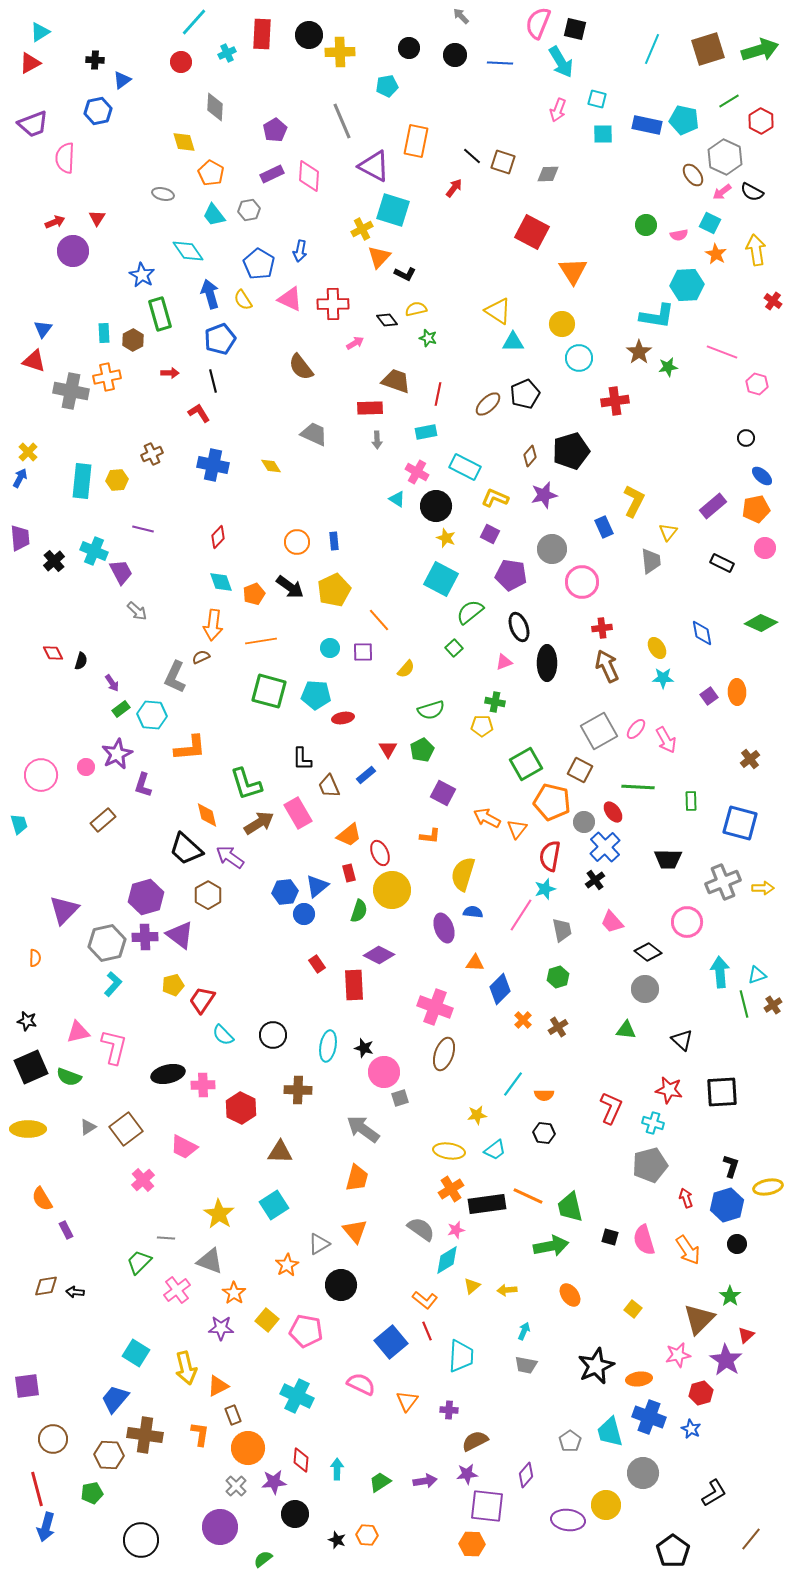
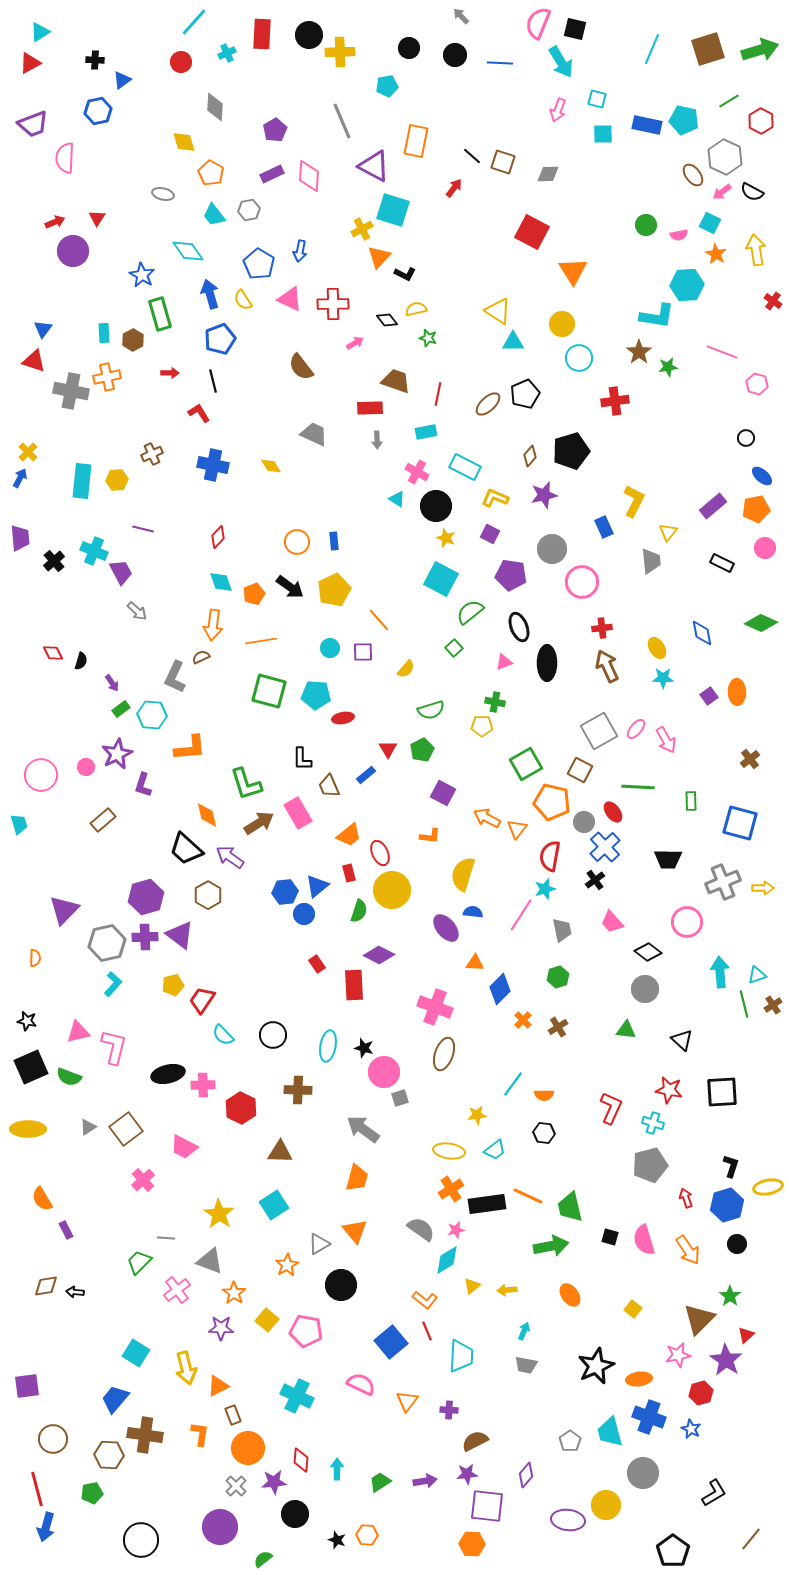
purple ellipse at (444, 928): moved 2 px right; rotated 20 degrees counterclockwise
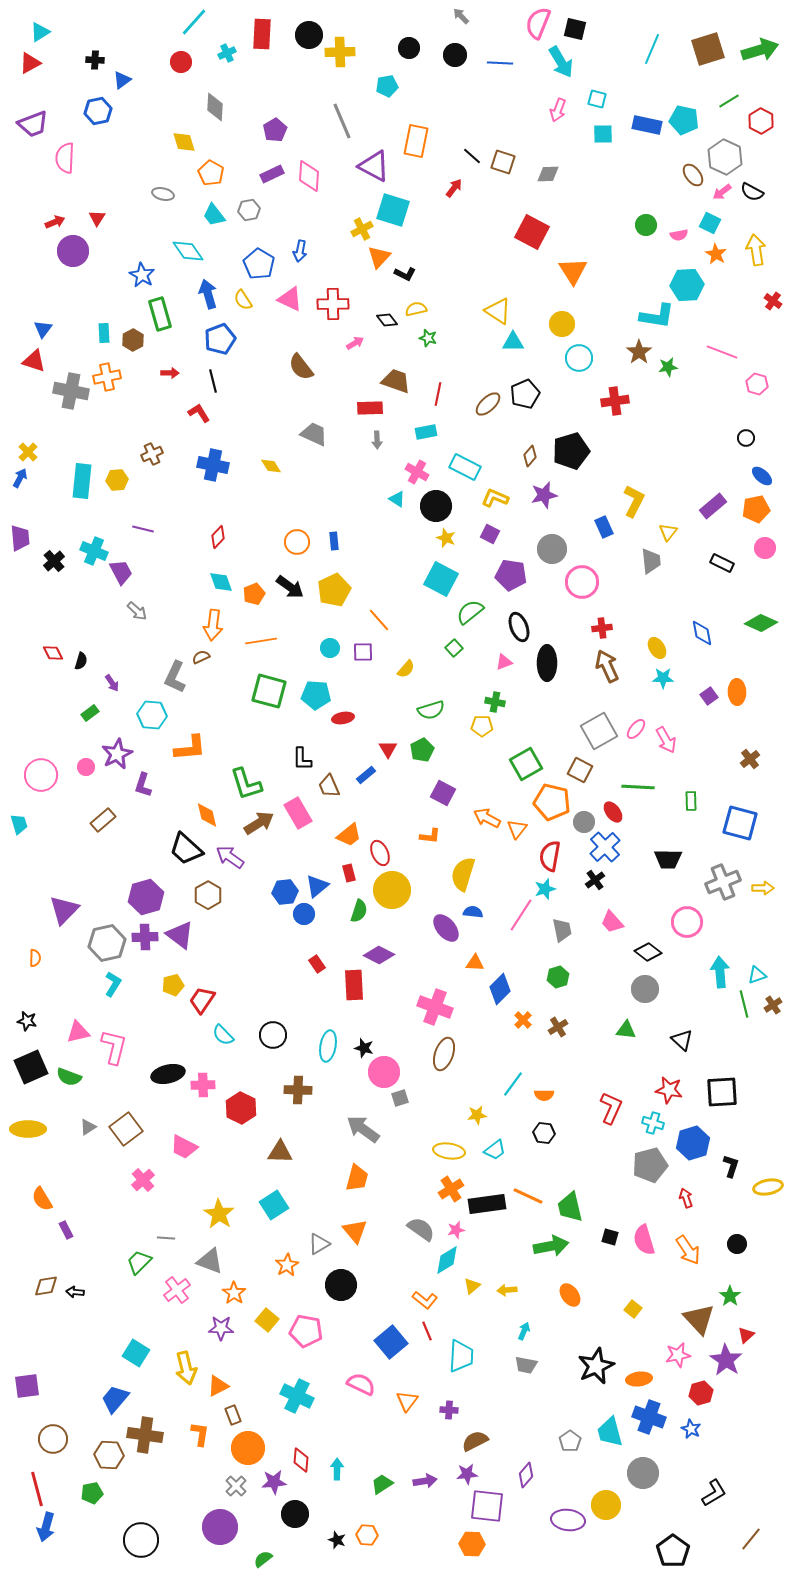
blue arrow at (210, 294): moved 2 px left
green rectangle at (121, 709): moved 31 px left, 4 px down
cyan L-shape at (113, 984): rotated 10 degrees counterclockwise
blue hexagon at (727, 1205): moved 34 px left, 62 px up
brown triangle at (699, 1319): rotated 28 degrees counterclockwise
green trapezoid at (380, 1482): moved 2 px right, 2 px down
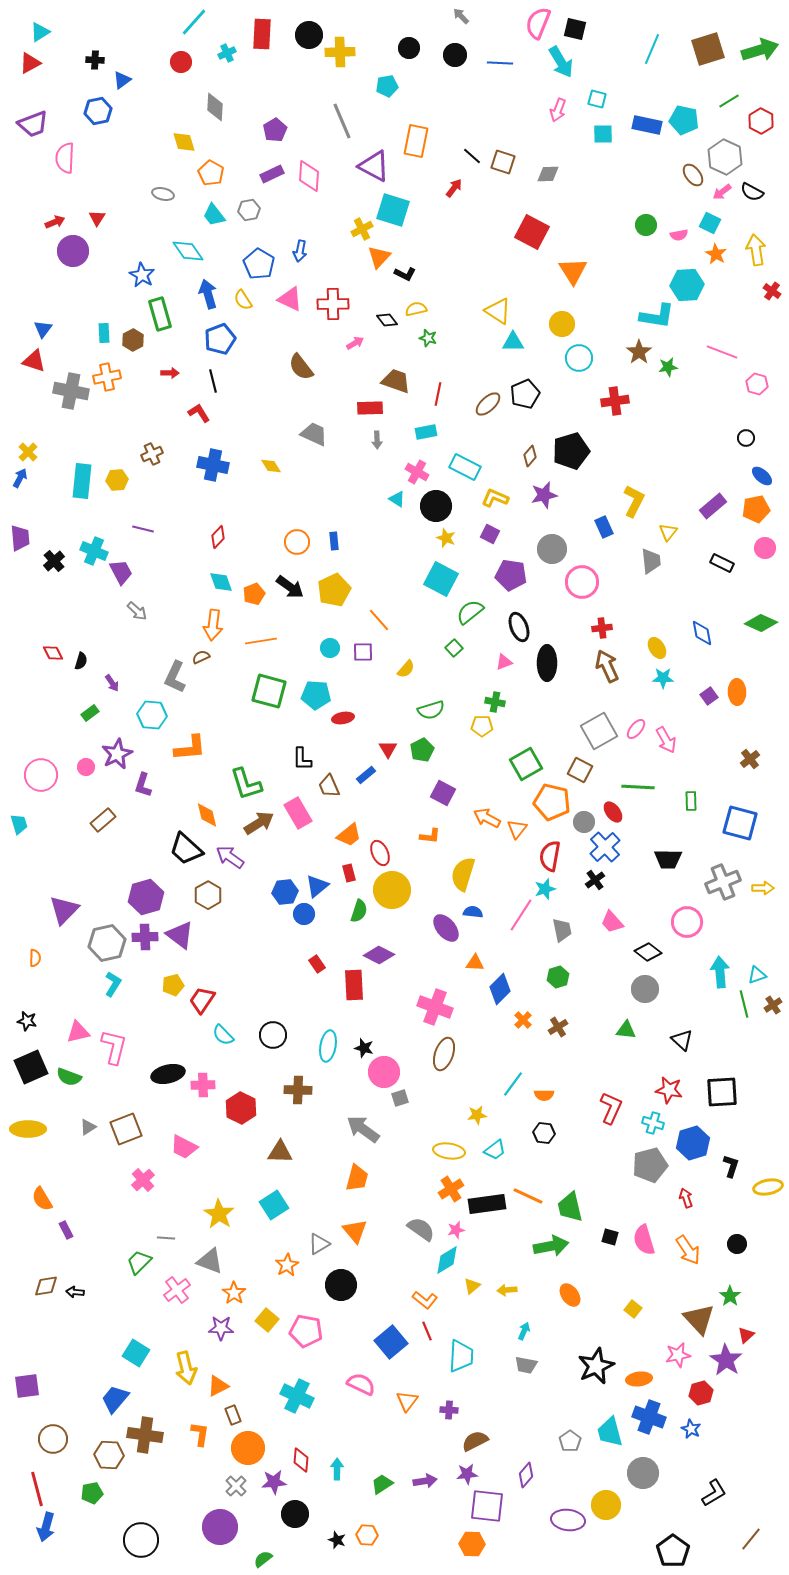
red cross at (773, 301): moved 1 px left, 10 px up
brown square at (126, 1129): rotated 16 degrees clockwise
